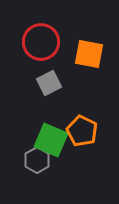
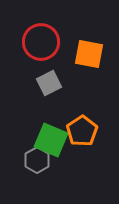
orange pentagon: rotated 12 degrees clockwise
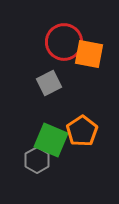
red circle: moved 23 px right
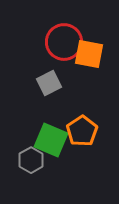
gray hexagon: moved 6 px left
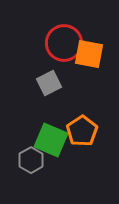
red circle: moved 1 px down
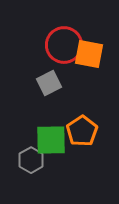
red circle: moved 2 px down
green square: rotated 24 degrees counterclockwise
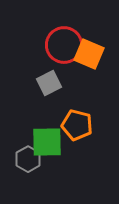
orange square: rotated 12 degrees clockwise
orange pentagon: moved 5 px left, 6 px up; rotated 24 degrees counterclockwise
green square: moved 4 px left, 2 px down
gray hexagon: moved 3 px left, 1 px up
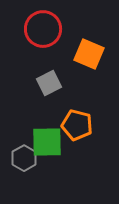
red circle: moved 21 px left, 16 px up
gray hexagon: moved 4 px left, 1 px up
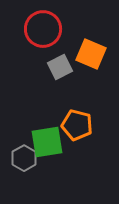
orange square: moved 2 px right
gray square: moved 11 px right, 16 px up
green square: rotated 8 degrees counterclockwise
